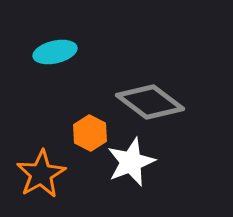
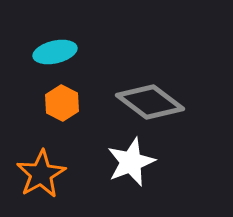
orange hexagon: moved 28 px left, 30 px up
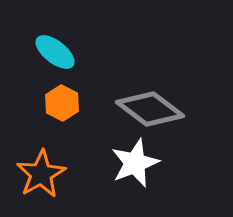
cyan ellipse: rotated 51 degrees clockwise
gray diamond: moved 7 px down
white star: moved 4 px right, 1 px down
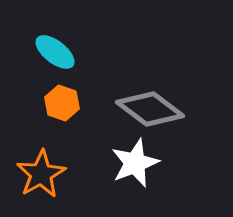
orange hexagon: rotated 8 degrees counterclockwise
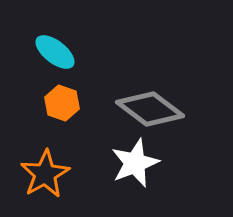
orange star: moved 4 px right
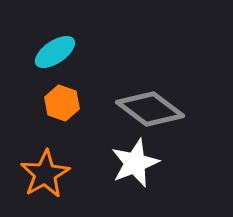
cyan ellipse: rotated 72 degrees counterclockwise
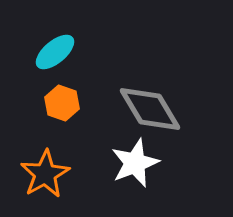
cyan ellipse: rotated 6 degrees counterclockwise
gray diamond: rotated 22 degrees clockwise
